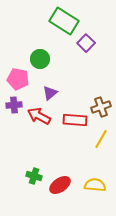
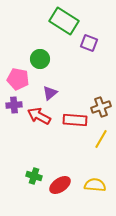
purple square: moved 3 px right; rotated 24 degrees counterclockwise
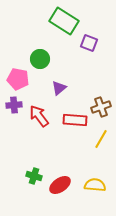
purple triangle: moved 9 px right, 5 px up
red arrow: rotated 25 degrees clockwise
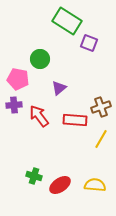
green rectangle: moved 3 px right
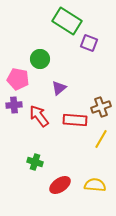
green cross: moved 1 px right, 14 px up
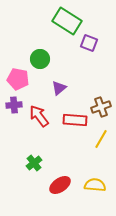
green cross: moved 1 px left, 1 px down; rotated 35 degrees clockwise
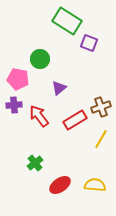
red rectangle: rotated 35 degrees counterclockwise
green cross: moved 1 px right
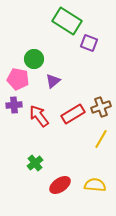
green circle: moved 6 px left
purple triangle: moved 6 px left, 7 px up
red rectangle: moved 2 px left, 6 px up
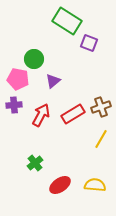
red arrow: moved 2 px right, 1 px up; rotated 65 degrees clockwise
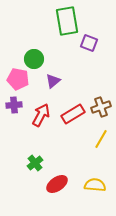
green rectangle: rotated 48 degrees clockwise
red ellipse: moved 3 px left, 1 px up
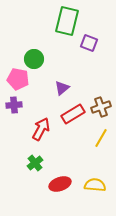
green rectangle: rotated 24 degrees clockwise
purple triangle: moved 9 px right, 7 px down
red arrow: moved 14 px down
yellow line: moved 1 px up
red ellipse: moved 3 px right; rotated 15 degrees clockwise
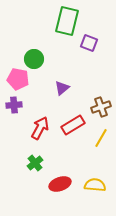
red rectangle: moved 11 px down
red arrow: moved 1 px left, 1 px up
